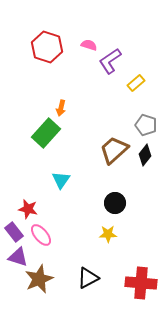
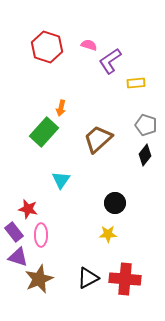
yellow rectangle: rotated 36 degrees clockwise
green rectangle: moved 2 px left, 1 px up
brown trapezoid: moved 16 px left, 11 px up
pink ellipse: rotated 40 degrees clockwise
red cross: moved 16 px left, 4 px up
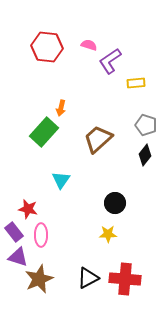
red hexagon: rotated 12 degrees counterclockwise
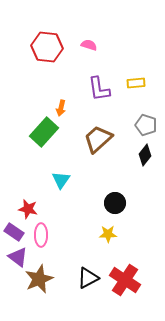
purple L-shape: moved 11 px left, 28 px down; rotated 64 degrees counterclockwise
purple rectangle: rotated 18 degrees counterclockwise
purple triangle: rotated 20 degrees clockwise
red cross: moved 1 px down; rotated 28 degrees clockwise
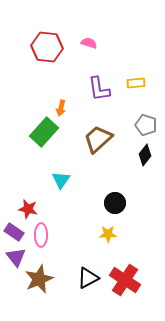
pink semicircle: moved 2 px up
purple triangle: moved 2 px left; rotated 15 degrees clockwise
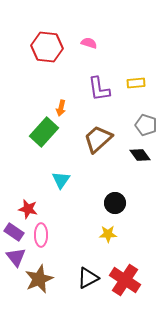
black diamond: moved 5 px left; rotated 75 degrees counterclockwise
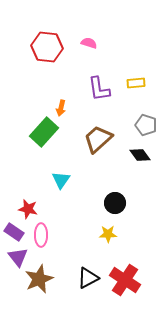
purple triangle: moved 2 px right
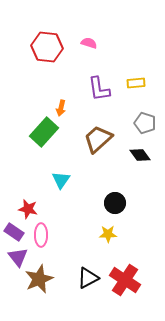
gray pentagon: moved 1 px left, 2 px up
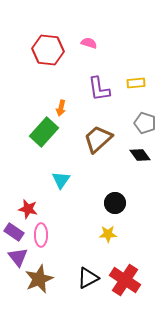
red hexagon: moved 1 px right, 3 px down
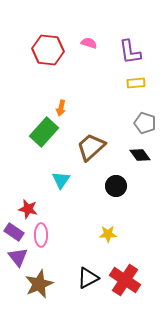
purple L-shape: moved 31 px right, 37 px up
brown trapezoid: moved 7 px left, 8 px down
black circle: moved 1 px right, 17 px up
brown star: moved 5 px down
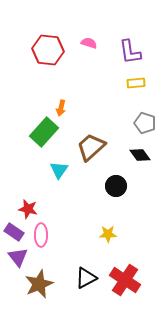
cyan triangle: moved 2 px left, 10 px up
black triangle: moved 2 px left
